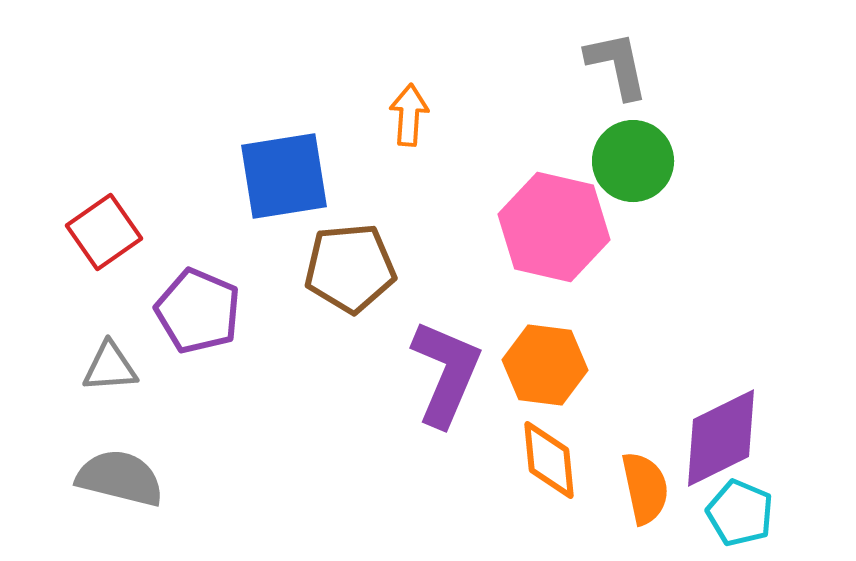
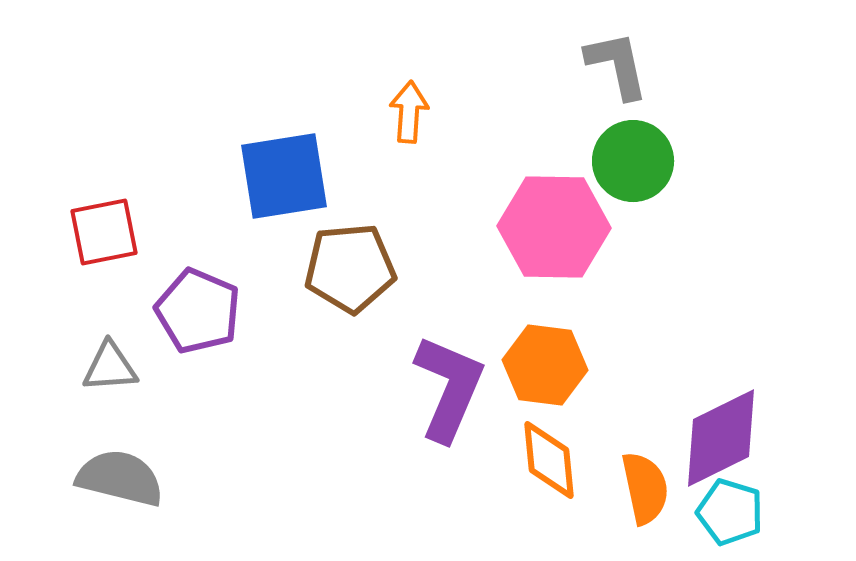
orange arrow: moved 3 px up
pink hexagon: rotated 12 degrees counterclockwise
red square: rotated 24 degrees clockwise
purple L-shape: moved 3 px right, 15 px down
cyan pentagon: moved 10 px left, 1 px up; rotated 6 degrees counterclockwise
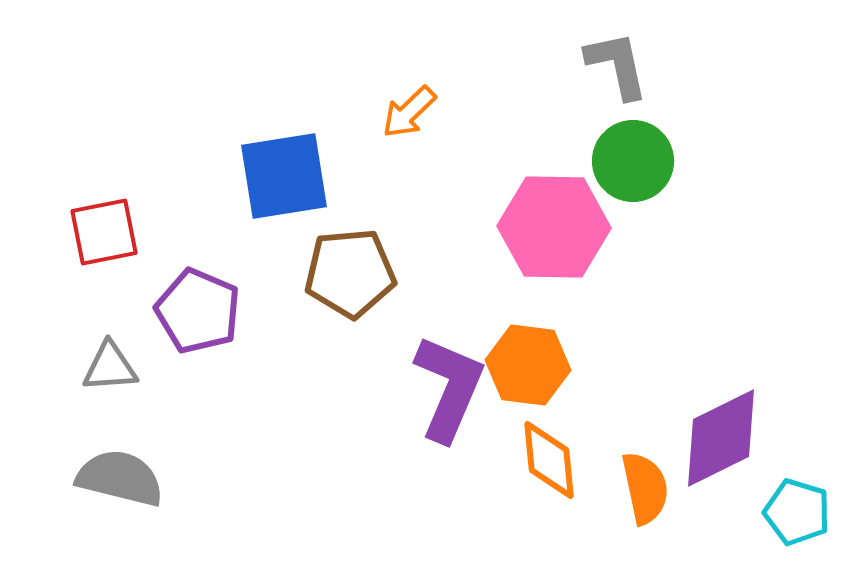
orange arrow: rotated 138 degrees counterclockwise
brown pentagon: moved 5 px down
orange hexagon: moved 17 px left
cyan pentagon: moved 67 px right
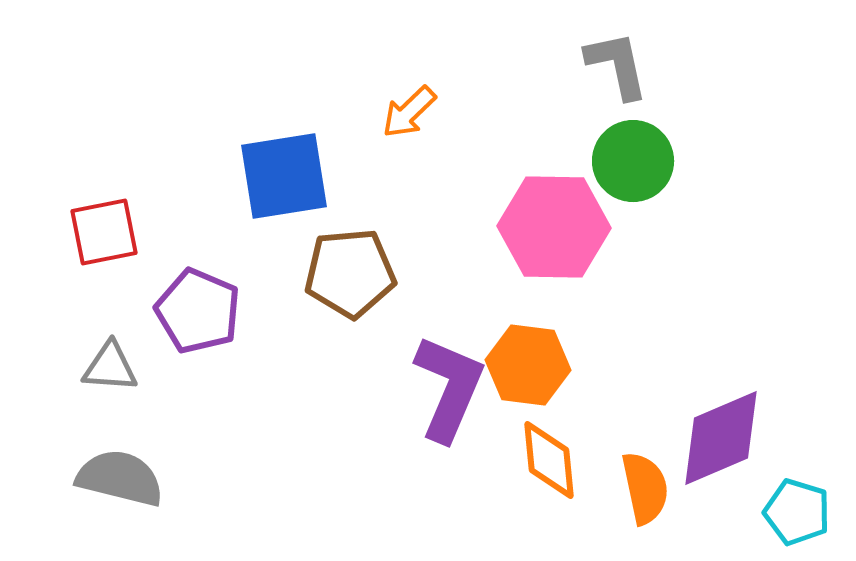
gray triangle: rotated 8 degrees clockwise
purple diamond: rotated 3 degrees clockwise
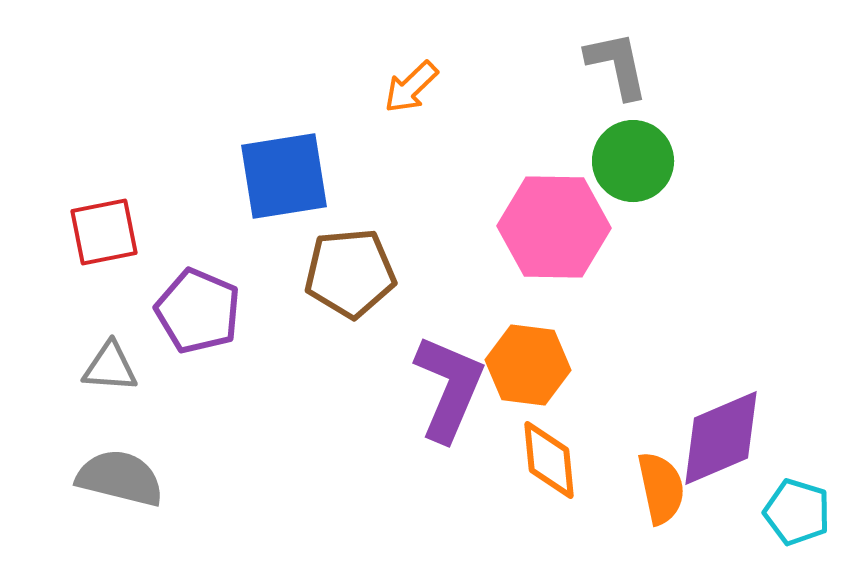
orange arrow: moved 2 px right, 25 px up
orange semicircle: moved 16 px right
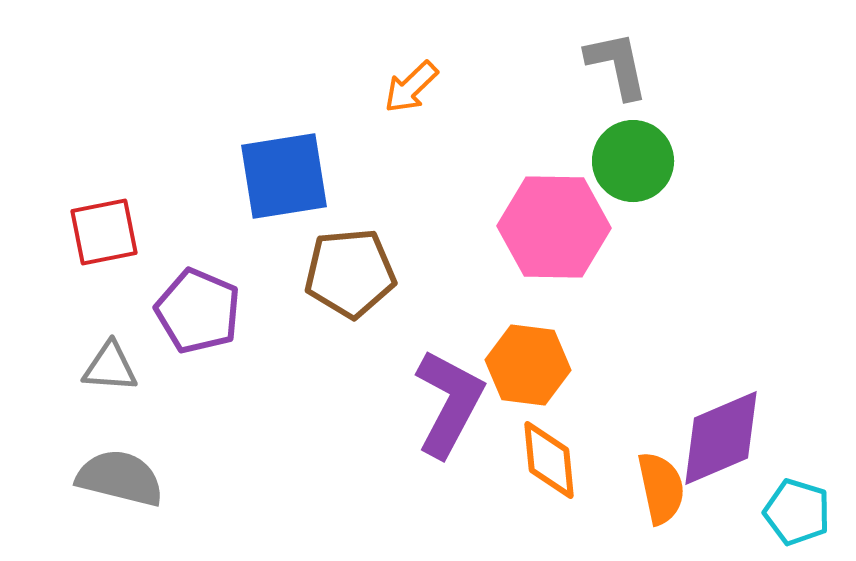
purple L-shape: moved 15 px down; rotated 5 degrees clockwise
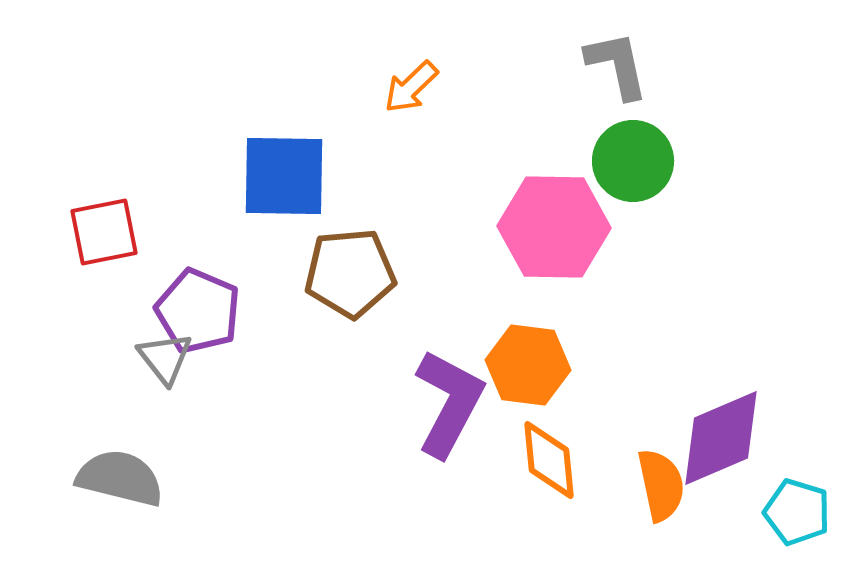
blue square: rotated 10 degrees clockwise
gray triangle: moved 55 px right, 9 px up; rotated 48 degrees clockwise
orange semicircle: moved 3 px up
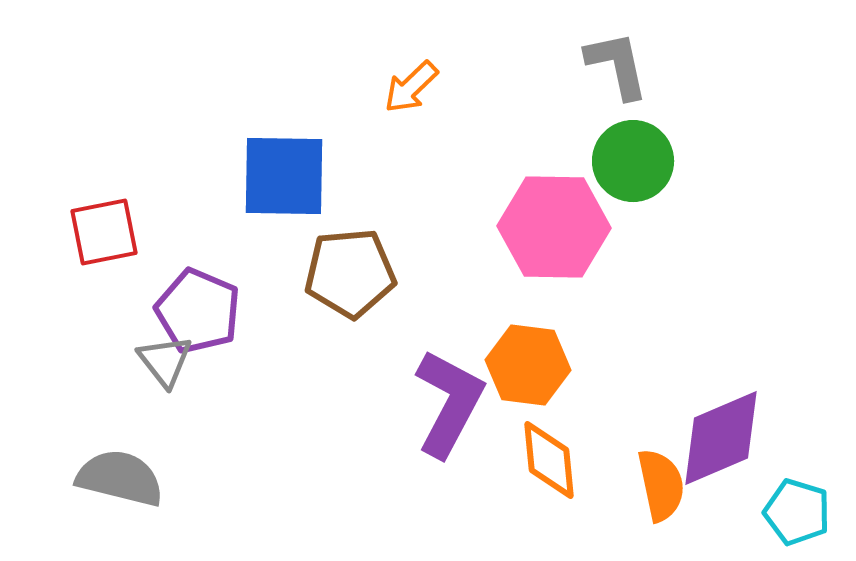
gray triangle: moved 3 px down
